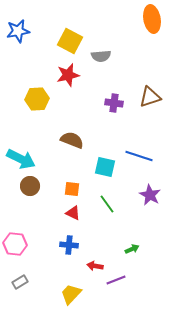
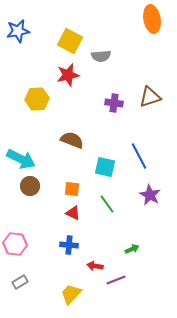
blue line: rotated 44 degrees clockwise
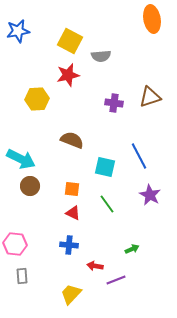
gray rectangle: moved 2 px right, 6 px up; rotated 63 degrees counterclockwise
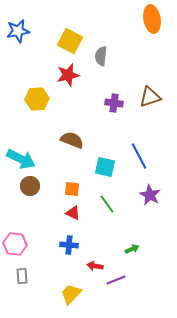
gray semicircle: rotated 102 degrees clockwise
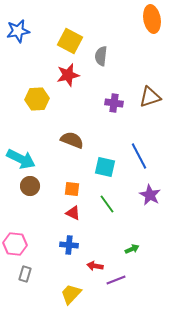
gray rectangle: moved 3 px right, 2 px up; rotated 21 degrees clockwise
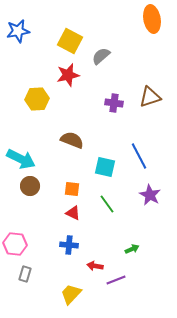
gray semicircle: rotated 42 degrees clockwise
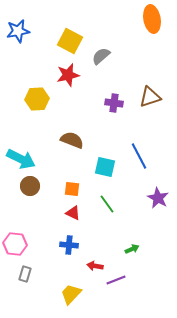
purple star: moved 8 px right, 3 px down
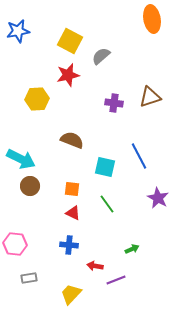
gray rectangle: moved 4 px right, 4 px down; rotated 63 degrees clockwise
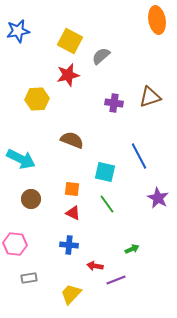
orange ellipse: moved 5 px right, 1 px down
cyan square: moved 5 px down
brown circle: moved 1 px right, 13 px down
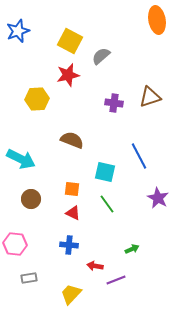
blue star: rotated 10 degrees counterclockwise
